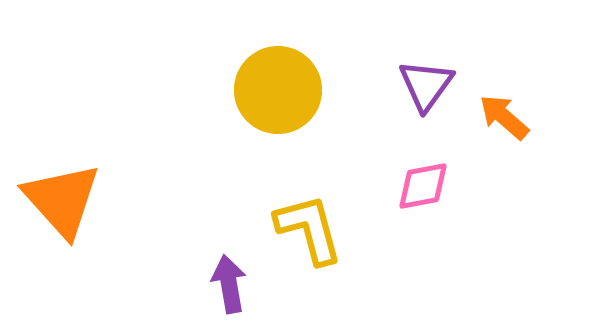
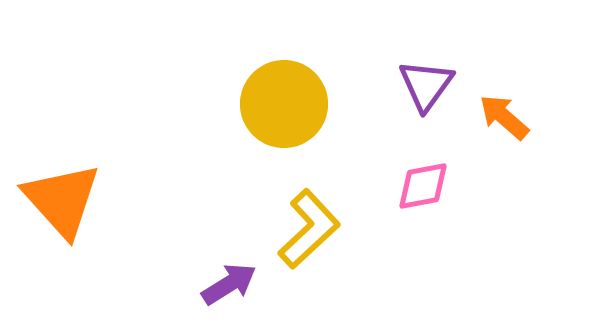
yellow circle: moved 6 px right, 14 px down
yellow L-shape: rotated 62 degrees clockwise
purple arrow: rotated 68 degrees clockwise
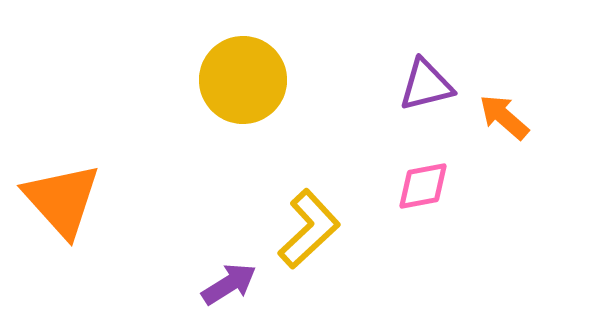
purple triangle: rotated 40 degrees clockwise
yellow circle: moved 41 px left, 24 px up
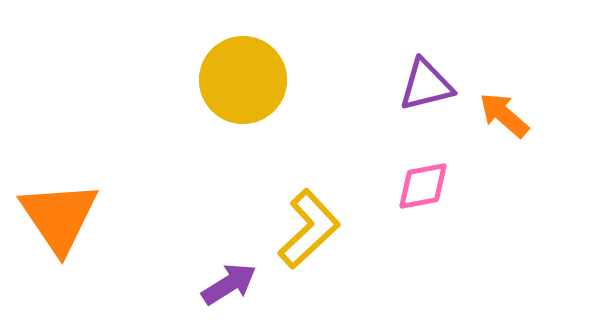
orange arrow: moved 2 px up
orange triangle: moved 3 px left, 17 px down; rotated 8 degrees clockwise
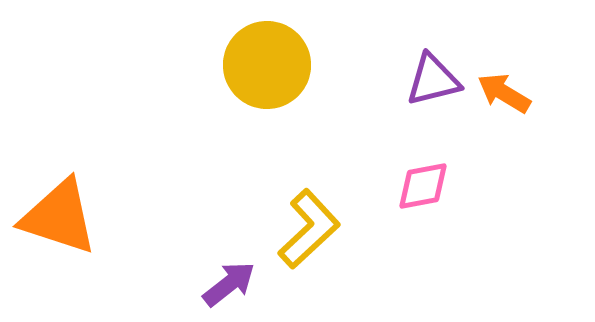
yellow circle: moved 24 px right, 15 px up
purple triangle: moved 7 px right, 5 px up
orange arrow: moved 22 px up; rotated 10 degrees counterclockwise
orange triangle: rotated 38 degrees counterclockwise
purple arrow: rotated 6 degrees counterclockwise
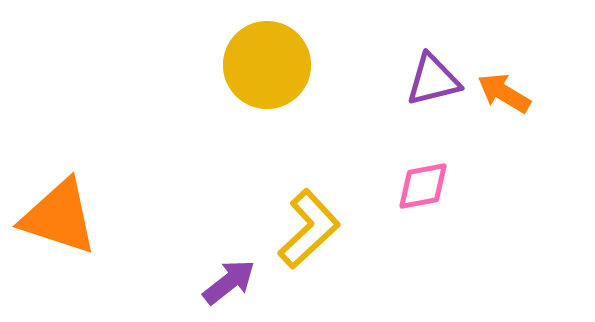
purple arrow: moved 2 px up
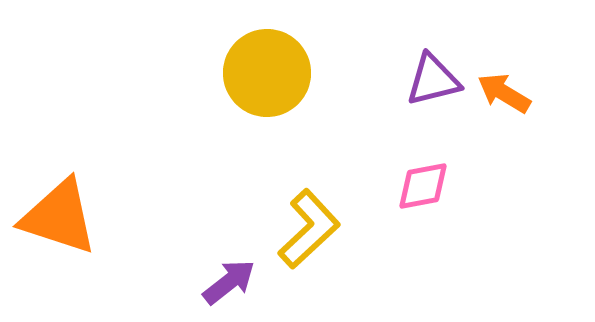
yellow circle: moved 8 px down
